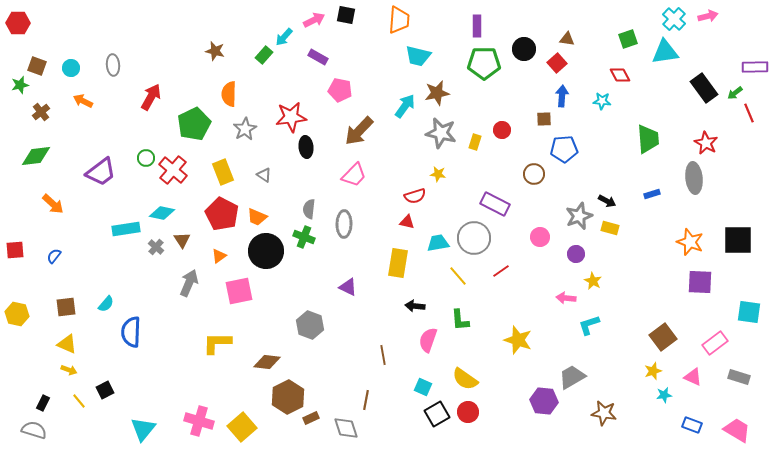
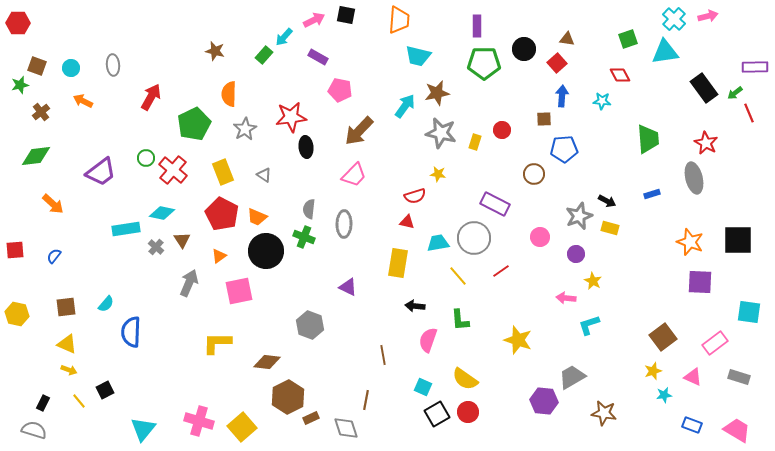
gray ellipse at (694, 178): rotated 8 degrees counterclockwise
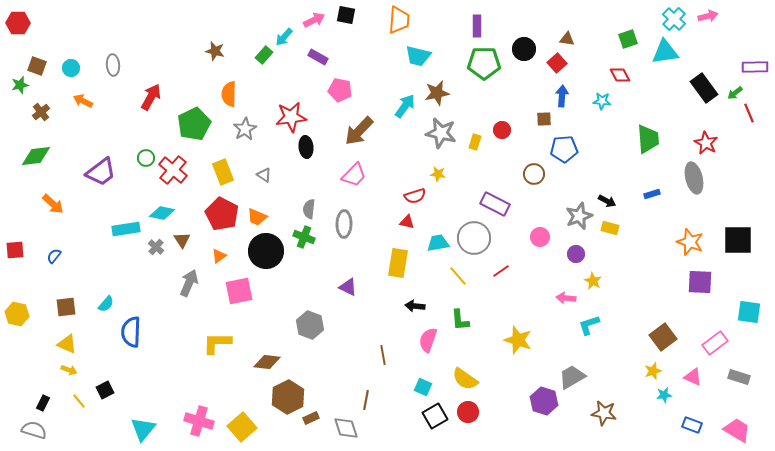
purple hexagon at (544, 401): rotated 12 degrees clockwise
black square at (437, 414): moved 2 px left, 2 px down
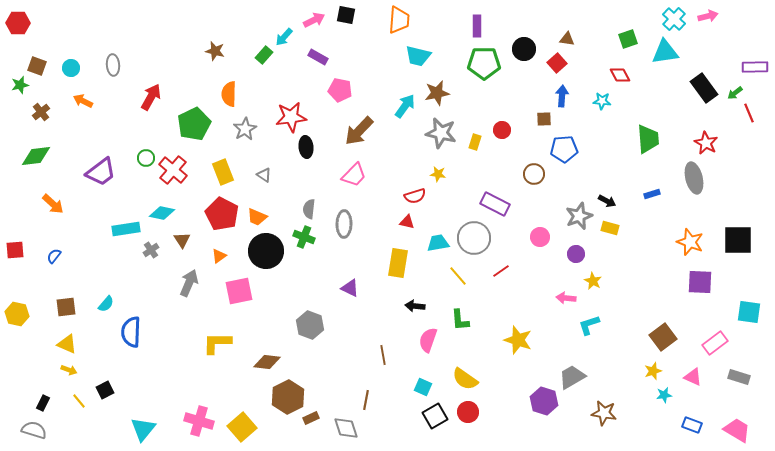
gray cross at (156, 247): moved 5 px left, 3 px down; rotated 14 degrees clockwise
purple triangle at (348, 287): moved 2 px right, 1 px down
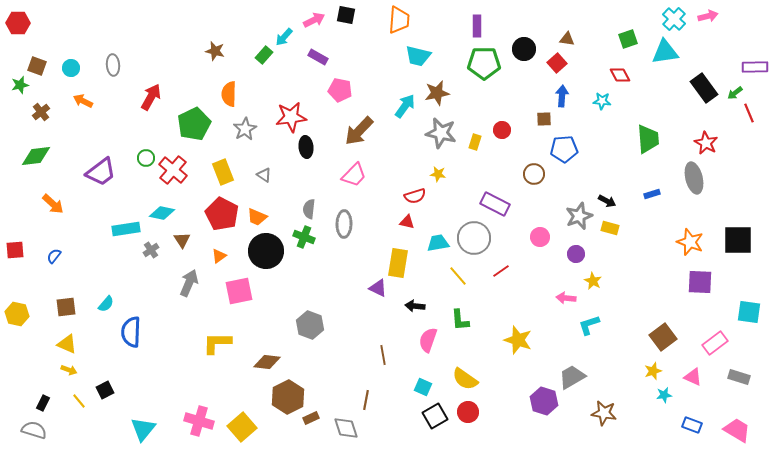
purple triangle at (350, 288): moved 28 px right
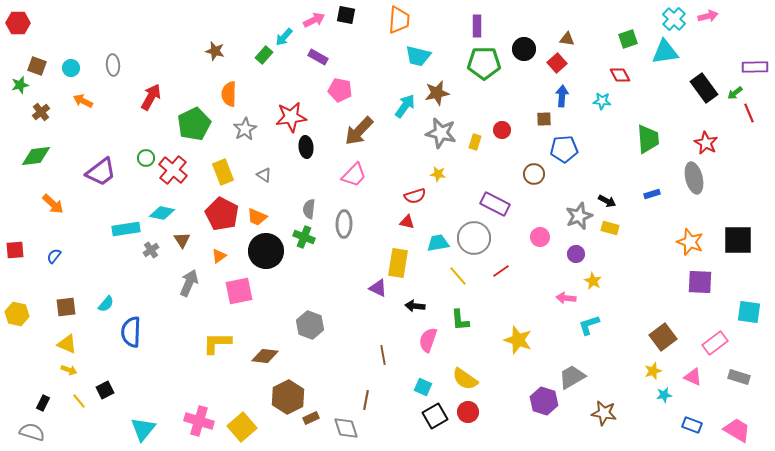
brown diamond at (267, 362): moved 2 px left, 6 px up
gray semicircle at (34, 430): moved 2 px left, 2 px down
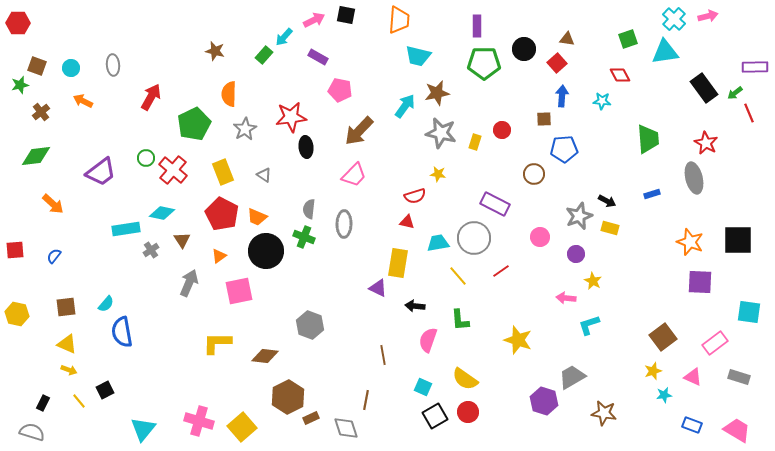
blue semicircle at (131, 332): moved 9 px left; rotated 12 degrees counterclockwise
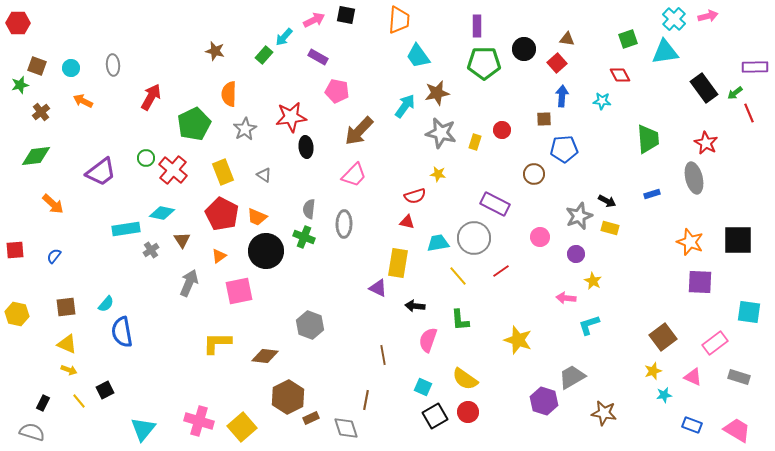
cyan trapezoid at (418, 56): rotated 40 degrees clockwise
pink pentagon at (340, 90): moved 3 px left, 1 px down
